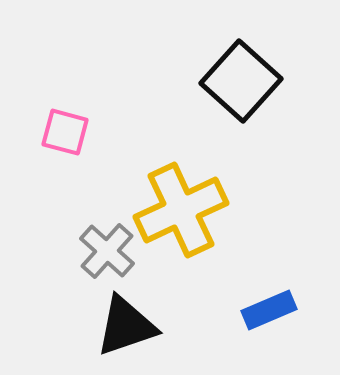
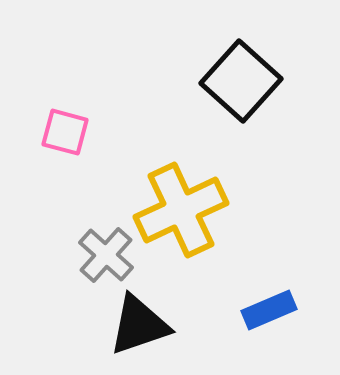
gray cross: moved 1 px left, 4 px down
black triangle: moved 13 px right, 1 px up
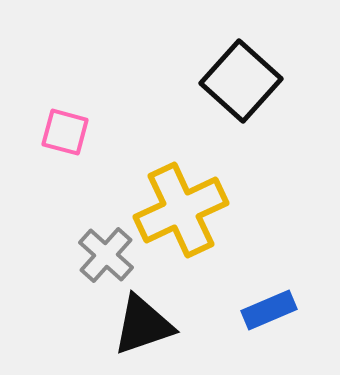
black triangle: moved 4 px right
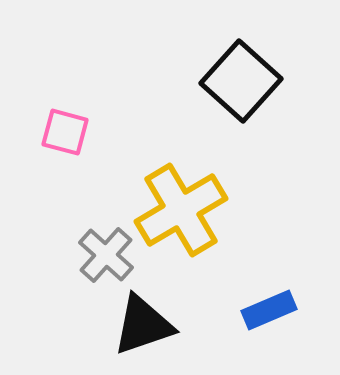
yellow cross: rotated 6 degrees counterclockwise
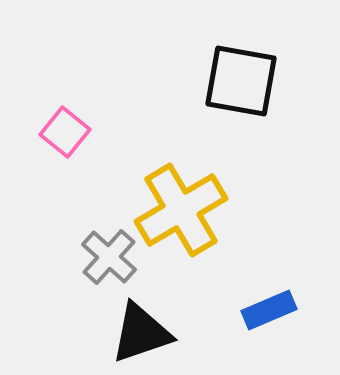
black square: rotated 32 degrees counterclockwise
pink square: rotated 24 degrees clockwise
gray cross: moved 3 px right, 2 px down
black triangle: moved 2 px left, 8 px down
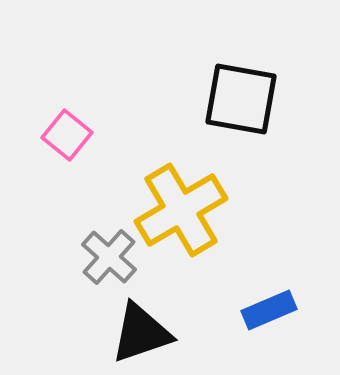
black square: moved 18 px down
pink square: moved 2 px right, 3 px down
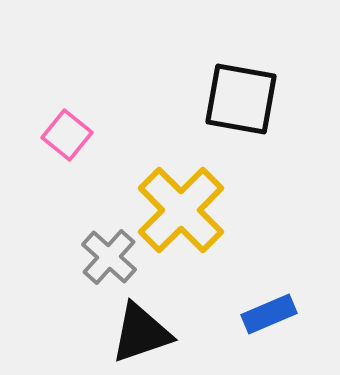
yellow cross: rotated 14 degrees counterclockwise
blue rectangle: moved 4 px down
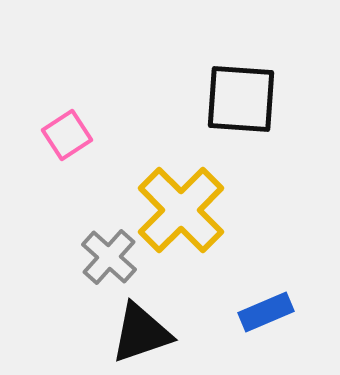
black square: rotated 6 degrees counterclockwise
pink square: rotated 18 degrees clockwise
blue rectangle: moved 3 px left, 2 px up
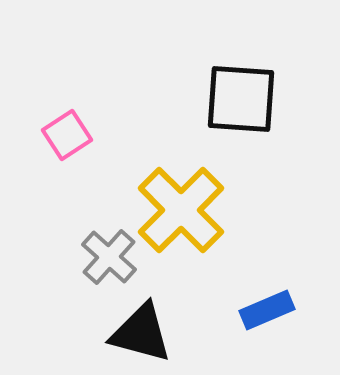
blue rectangle: moved 1 px right, 2 px up
black triangle: rotated 34 degrees clockwise
